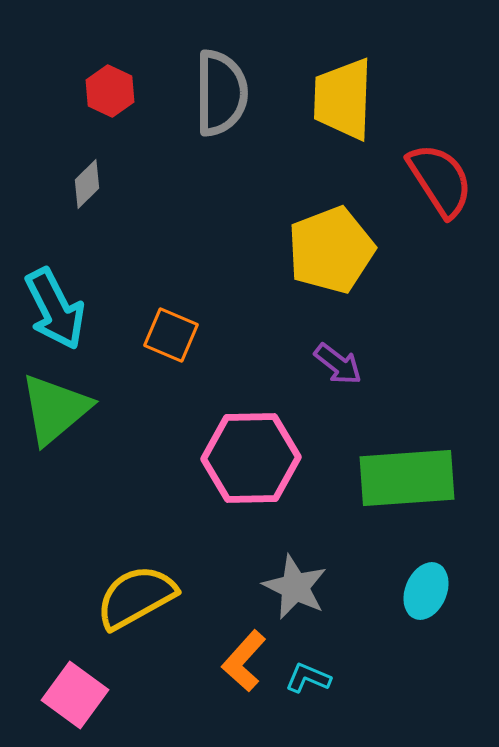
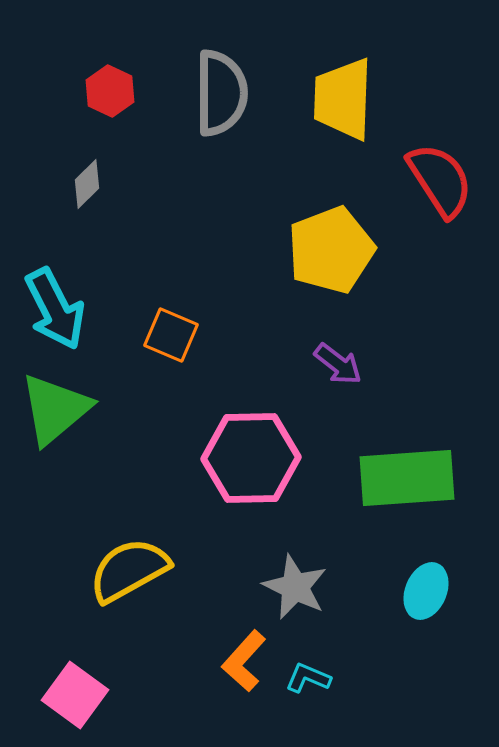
yellow semicircle: moved 7 px left, 27 px up
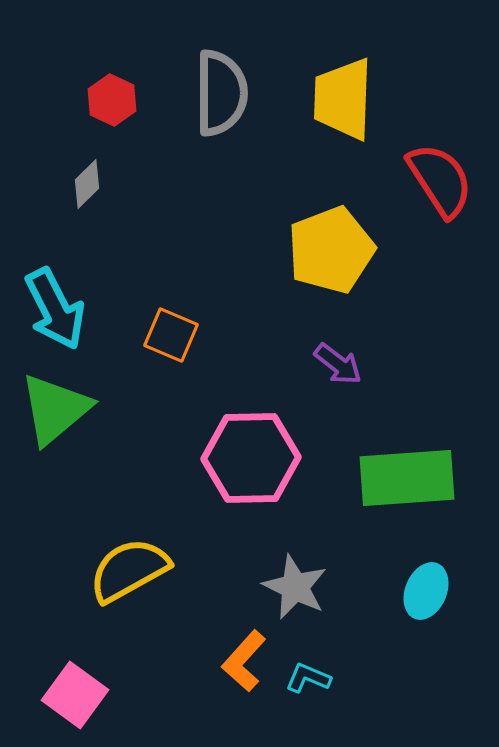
red hexagon: moved 2 px right, 9 px down
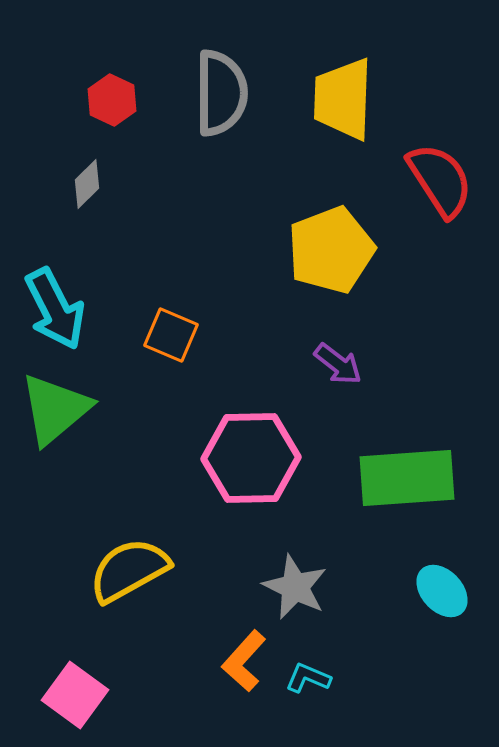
cyan ellipse: moved 16 px right; rotated 66 degrees counterclockwise
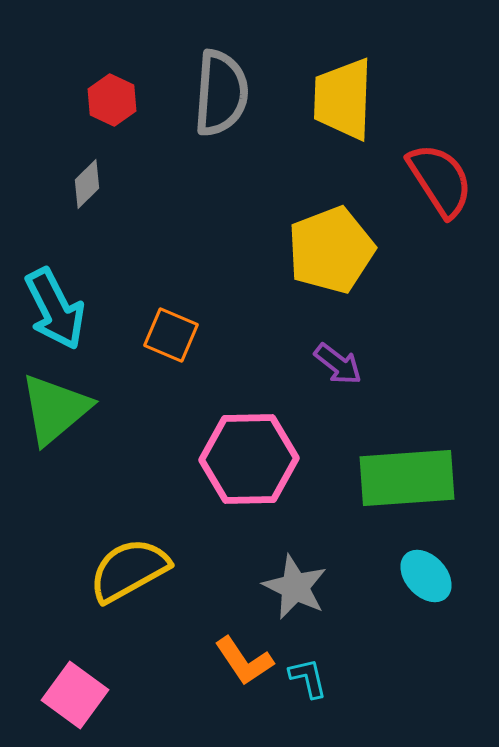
gray semicircle: rotated 4 degrees clockwise
pink hexagon: moved 2 px left, 1 px down
cyan ellipse: moved 16 px left, 15 px up
orange L-shape: rotated 76 degrees counterclockwise
cyan L-shape: rotated 54 degrees clockwise
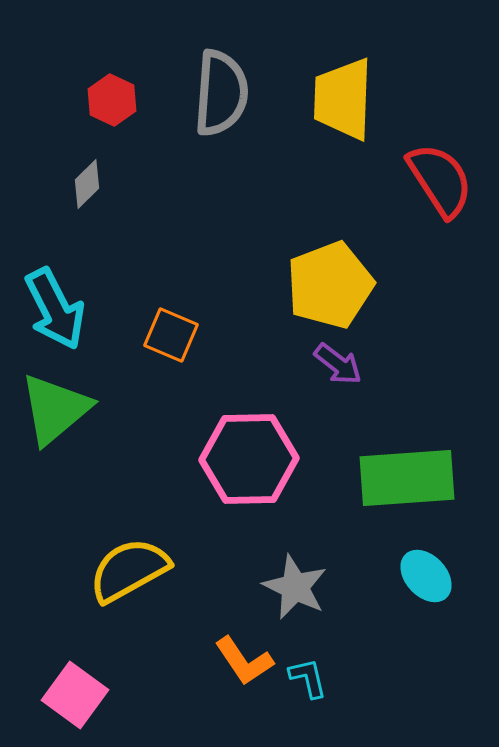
yellow pentagon: moved 1 px left, 35 px down
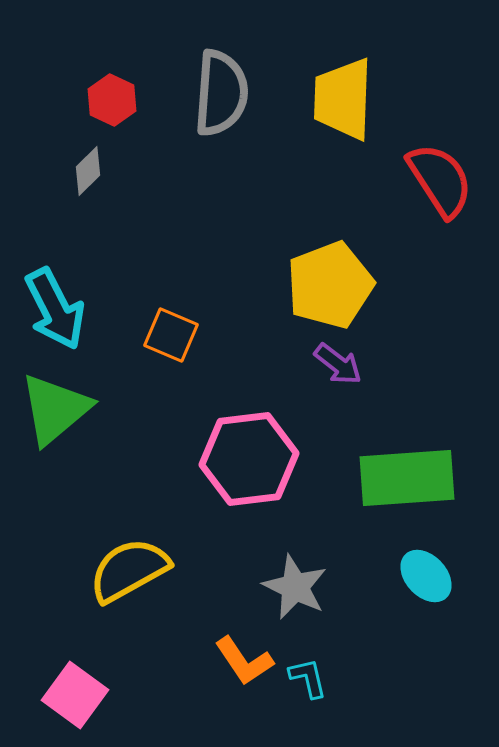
gray diamond: moved 1 px right, 13 px up
pink hexagon: rotated 6 degrees counterclockwise
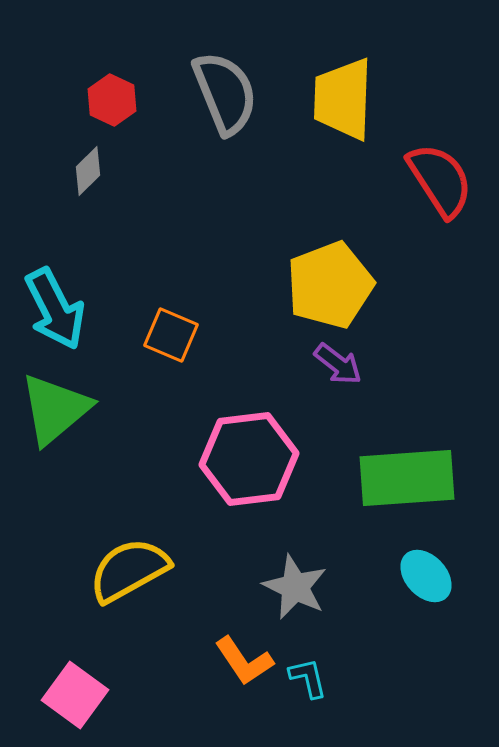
gray semicircle: moved 4 px right; rotated 26 degrees counterclockwise
